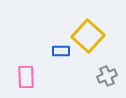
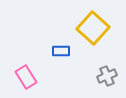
yellow square: moved 5 px right, 8 px up
pink rectangle: rotated 30 degrees counterclockwise
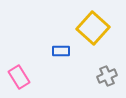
pink rectangle: moved 7 px left
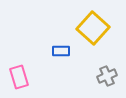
pink rectangle: rotated 15 degrees clockwise
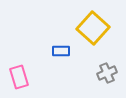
gray cross: moved 3 px up
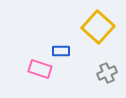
yellow square: moved 5 px right, 1 px up
pink rectangle: moved 21 px right, 8 px up; rotated 55 degrees counterclockwise
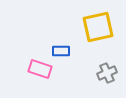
yellow square: rotated 36 degrees clockwise
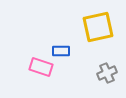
pink rectangle: moved 1 px right, 2 px up
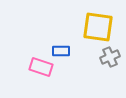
yellow square: rotated 20 degrees clockwise
gray cross: moved 3 px right, 16 px up
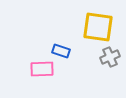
blue rectangle: rotated 18 degrees clockwise
pink rectangle: moved 1 px right, 2 px down; rotated 20 degrees counterclockwise
